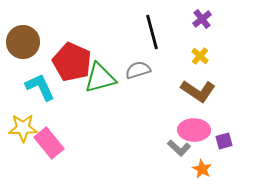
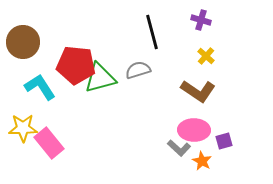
purple cross: moved 1 px left, 1 px down; rotated 36 degrees counterclockwise
yellow cross: moved 6 px right
red pentagon: moved 4 px right, 3 px down; rotated 18 degrees counterclockwise
cyan L-shape: rotated 8 degrees counterclockwise
orange star: moved 8 px up
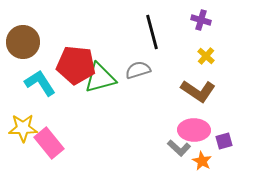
cyan L-shape: moved 4 px up
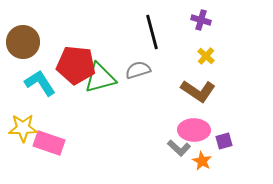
pink rectangle: rotated 32 degrees counterclockwise
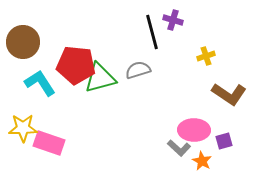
purple cross: moved 28 px left
yellow cross: rotated 30 degrees clockwise
brown L-shape: moved 31 px right, 3 px down
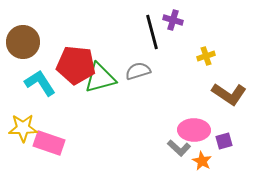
gray semicircle: moved 1 px down
